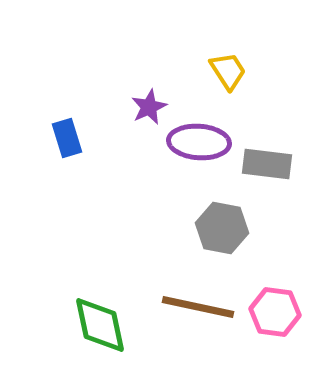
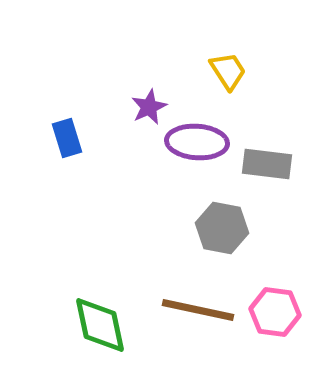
purple ellipse: moved 2 px left
brown line: moved 3 px down
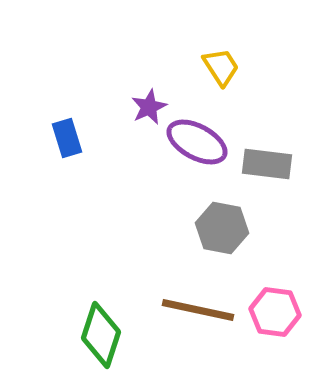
yellow trapezoid: moved 7 px left, 4 px up
purple ellipse: rotated 24 degrees clockwise
green diamond: moved 1 px right, 10 px down; rotated 30 degrees clockwise
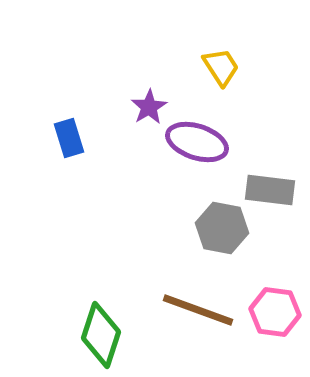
purple star: rotated 6 degrees counterclockwise
blue rectangle: moved 2 px right
purple ellipse: rotated 10 degrees counterclockwise
gray rectangle: moved 3 px right, 26 px down
brown line: rotated 8 degrees clockwise
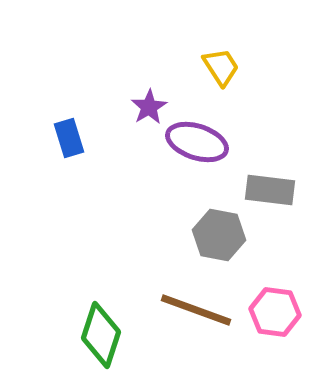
gray hexagon: moved 3 px left, 7 px down
brown line: moved 2 px left
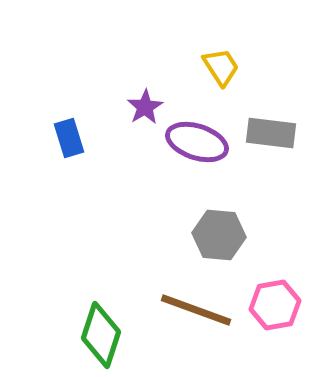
purple star: moved 4 px left
gray rectangle: moved 1 px right, 57 px up
gray hexagon: rotated 6 degrees counterclockwise
pink hexagon: moved 7 px up; rotated 18 degrees counterclockwise
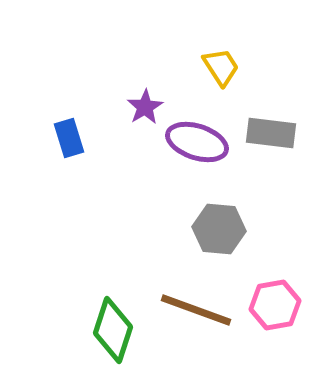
gray hexagon: moved 6 px up
green diamond: moved 12 px right, 5 px up
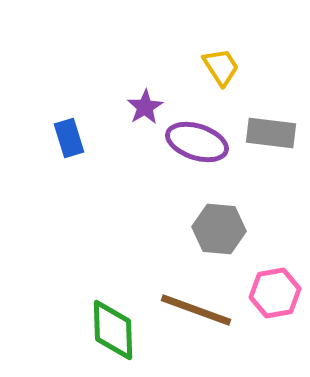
pink hexagon: moved 12 px up
green diamond: rotated 20 degrees counterclockwise
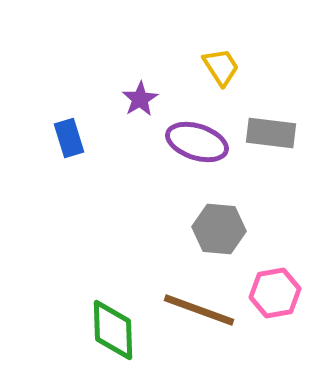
purple star: moved 5 px left, 8 px up
brown line: moved 3 px right
